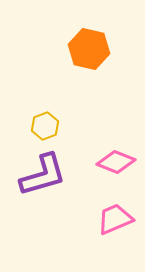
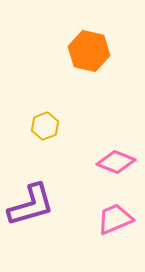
orange hexagon: moved 2 px down
purple L-shape: moved 12 px left, 30 px down
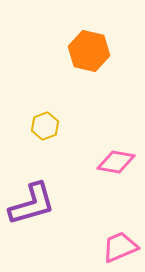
pink diamond: rotated 12 degrees counterclockwise
purple L-shape: moved 1 px right, 1 px up
pink trapezoid: moved 5 px right, 28 px down
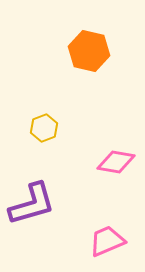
yellow hexagon: moved 1 px left, 2 px down
pink trapezoid: moved 13 px left, 6 px up
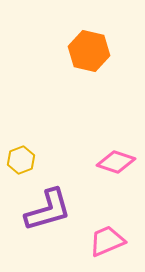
yellow hexagon: moved 23 px left, 32 px down
pink diamond: rotated 9 degrees clockwise
purple L-shape: moved 16 px right, 6 px down
